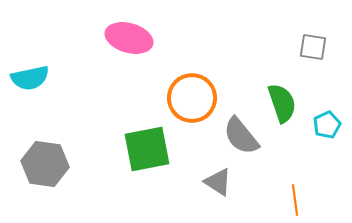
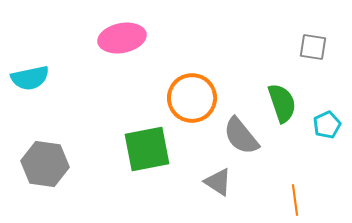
pink ellipse: moved 7 px left; rotated 27 degrees counterclockwise
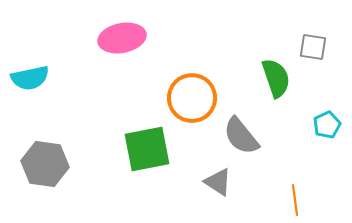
green semicircle: moved 6 px left, 25 px up
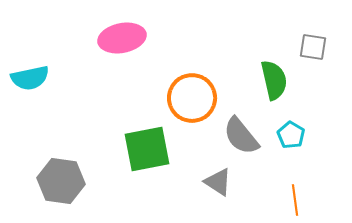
green semicircle: moved 2 px left, 2 px down; rotated 6 degrees clockwise
cyan pentagon: moved 36 px left, 10 px down; rotated 16 degrees counterclockwise
gray hexagon: moved 16 px right, 17 px down
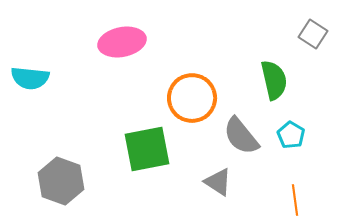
pink ellipse: moved 4 px down
gray square: moved 13 px up; rotated 24 degrees clockwise
cyan semicircle: rotated 18 degrees clockwise
gray hexagon: rotated 12 degrees clockwise
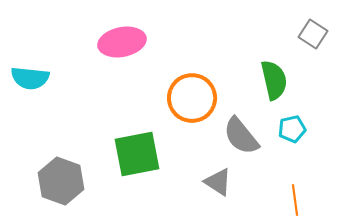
cyan pentagon: moved 1 px right, 6 px up; rotated 28 degrees clockwise
green square: moved 10 px left, 5 px down
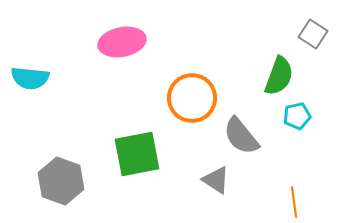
green semicircle: moved 5 px right, 4 px up; rotated 33 degrees clockwise
cyan pentagon: moved 5 px right, 13 px up
gray triangle: moved 2 px left, 2 px up
orange line: moved 1 px left, 2 px down
